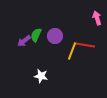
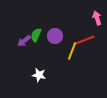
red line: moved 5 px up; rotated 30 degrees counterclockwise
white star: moved 2 px left, 1 px up
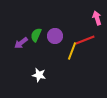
purple arrow: moved 3 px left, 2 px down
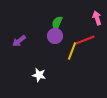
green semicircle: moved 21 px right, 12 px up
purple arrow: moved 2 px left, 2 px up
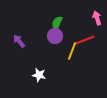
purple arrow: rotated 88 degrees clockwise
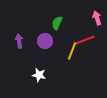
purple circle: moved 10 px left, 5 px down
purple arrow: rotated 32 degrees clockwise
